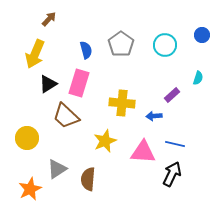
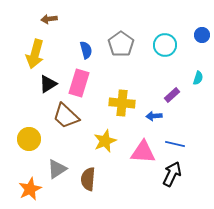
brown arrow: rotated 140 degrees counterclockwise
yellow arrow: rotated 8 degrees counterclockwise
yellow circle: moved 2 px right, 1 px down
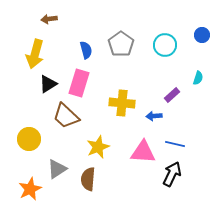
yellow star: moved 7 px left, 6 px down
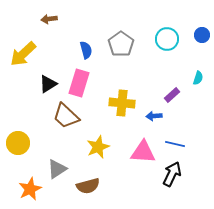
cyan circle: moved 2 px right, 6 px up
yellow arrow: moved 12 px left; rotated 32 degrees clockwise
yellow circle: moved 11 px left, 4 px down
brown semicircle: moved 7 px down; rotated 110 degrees counterclockwise
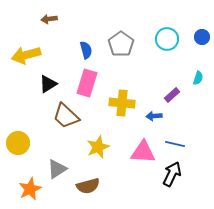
blue circle: moved 2 px down
yellow arrow: moved 3 px right, 1 px down; rotated 28 degrees clockwise
pink rectangle: moved 8 px right
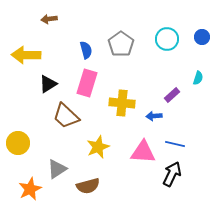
yellow arrow: rotated 16 degrees clockwise
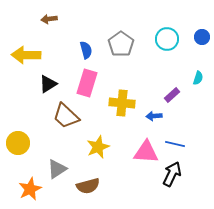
pink triangle: moved 3 px right
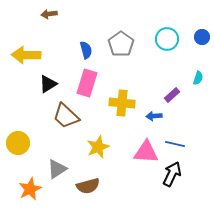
brown arrow: moved 5 px up
